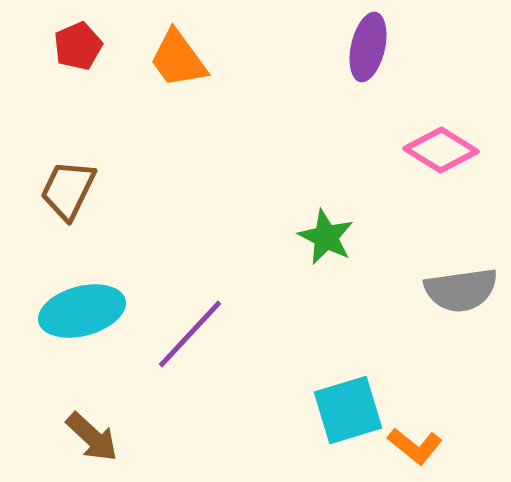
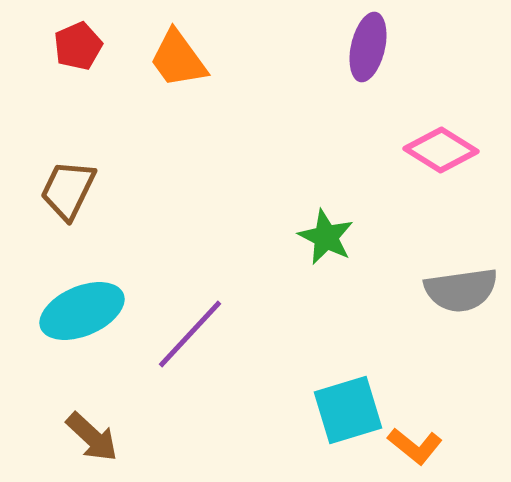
cyan ellipse: rotated 8 degrees counterclockwise
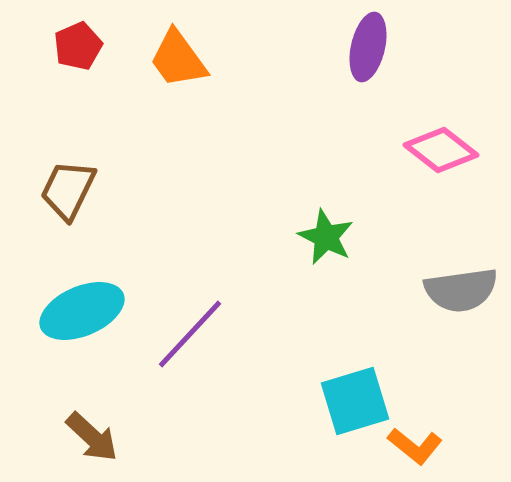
pink diamond: rotated 6 degrees clockwise
cyan square: moved 7 px right, 9 px up
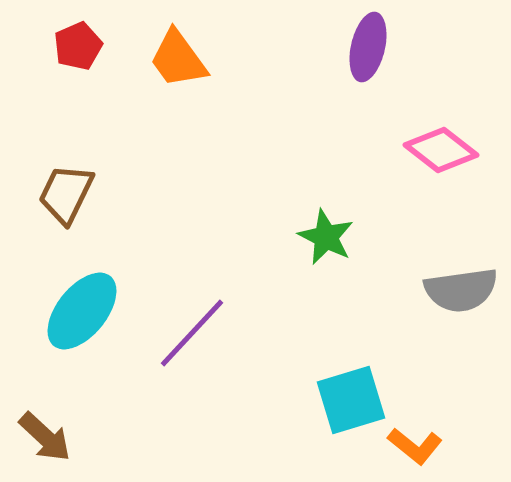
brown trapezoid: moved 2 px left, 4 px down
cyan ellipse: rotated 28 degrees counterclockwise
purple line: moved 2 px right, 1 px up
cyan square: moved 4 px left, 1 px up
brown arrow: moved 47 px left
